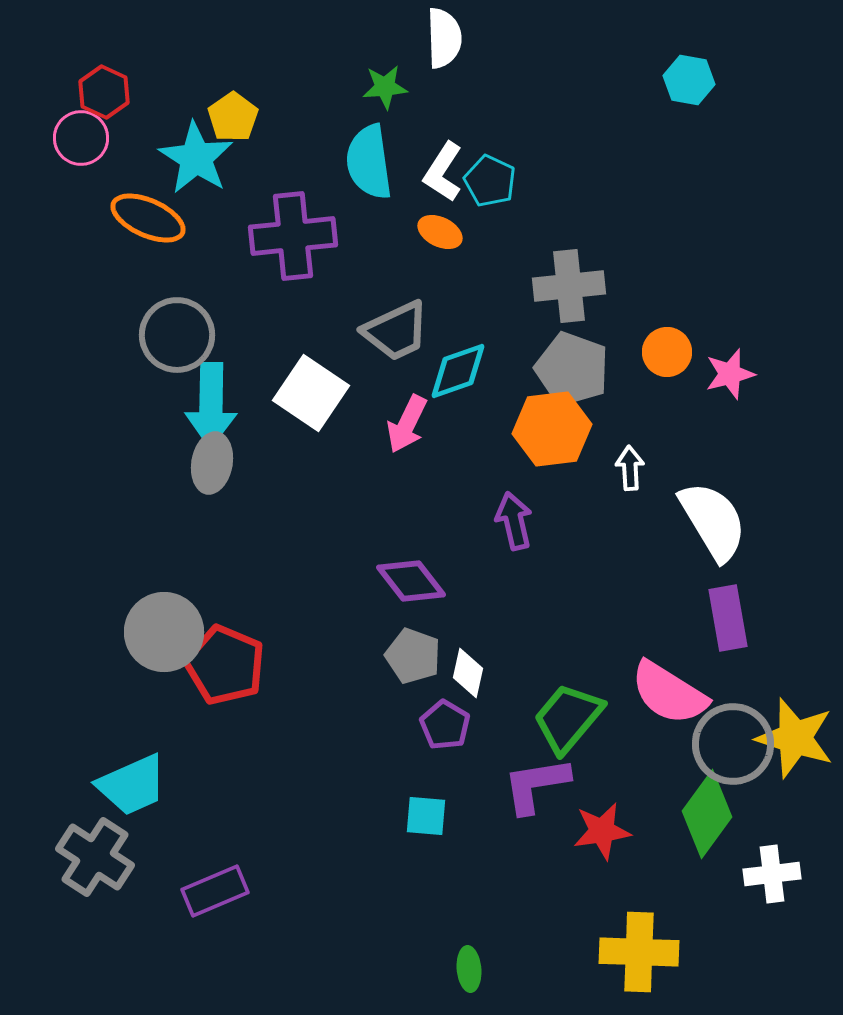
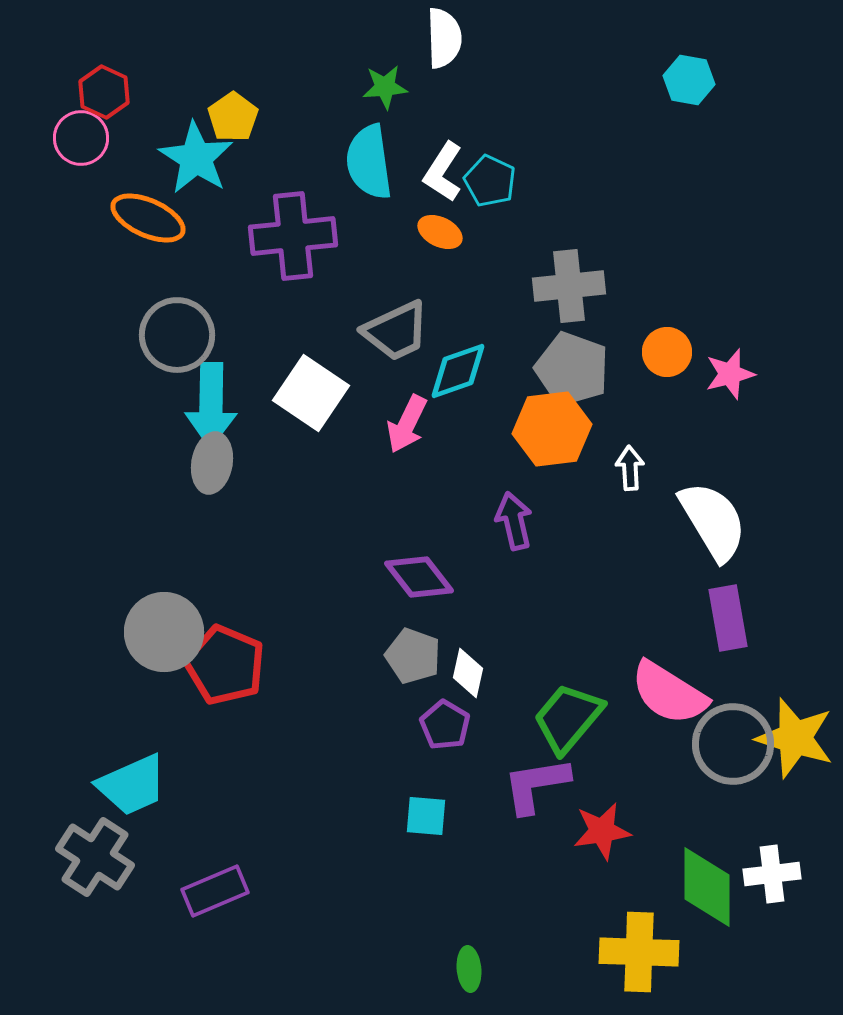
purple diamond at (411, 581): moved 8 px right, 4 px up
green diamond at (707, 814): moved 73 px down; rotated 36 degrees counterclockwise
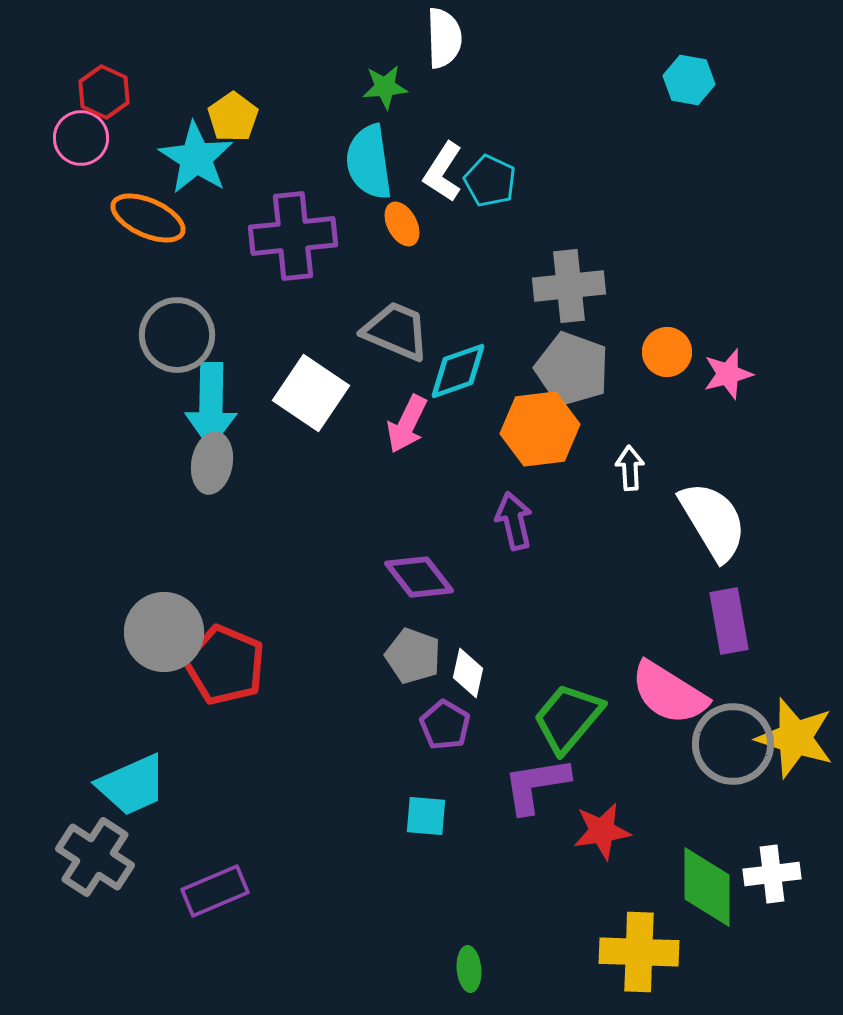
orange ellipse at (440, 232): moved 38 px left, 8 px up; rotated 36 degrees clockwise
gray trapezoid at (396, 331): rotated 132 degrees counterclockwise
pink star at (730, 374): moved 2 px left
orange hexagon at (552, 429): moved 12 px left
purple rectangle at (728, 618): moved 1 px right, 3 px down
